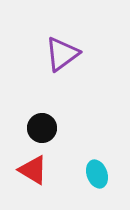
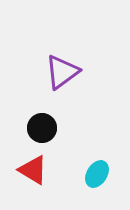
purple triangle: moved 18 px down
cyan ellipse: rotated 52 degrees clockwise
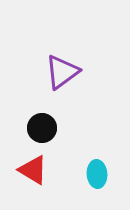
cyan ellipse: rotated 36 degrees counterclockwise
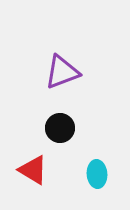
purple triangle: rotated 15 degrees clockwise
black circle: moved 18 px right
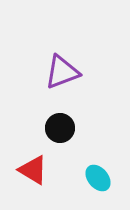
cyan ellipse: moved 1 px right, 4 px down; rotated 36 degrees counterclockwise
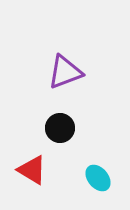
purple triangle: moved 3 px right
red triangle: moved 1 px left
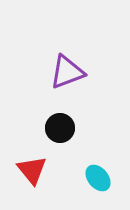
purple triangle: moved 2 px right
red triangle: rotated 20 degrees clockwise
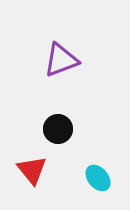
purple triangle: moved 6 px left, 12 px up
black circle: moved 2 px left, 1 px down
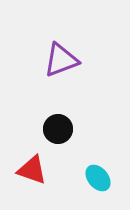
red triangle: rotated 32 degrees counterclockwise
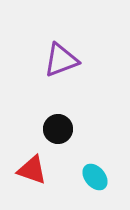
cyan ellipse: moved 3 px left, 1 px up
